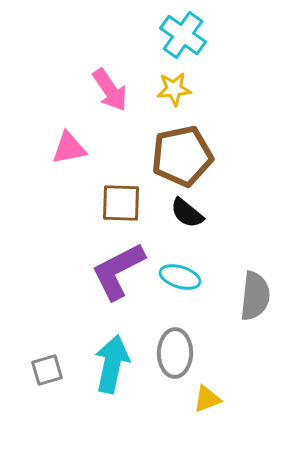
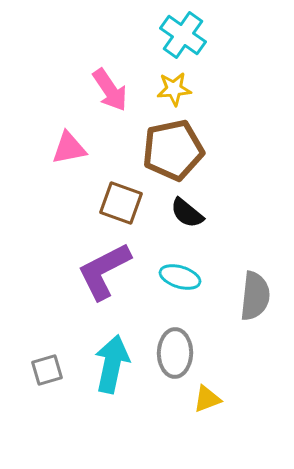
brown pentagon: moved 9 px left, 6 px up
brown square: rotated 18 degrees clockwise
purple L-shape: moved 14 px left
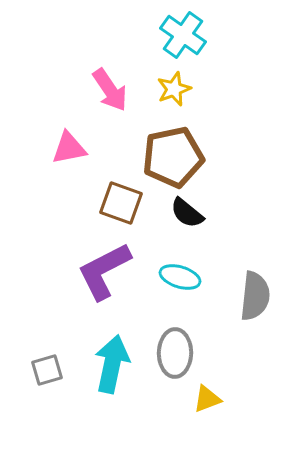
yellow star: rotated 16 degrees counterclockwise
brown pentagon: moved 7 px down
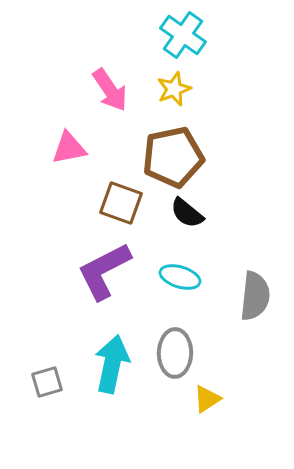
gray square: moved 12 px down
yellow triangle: rotated 12 degrees counterclockwise
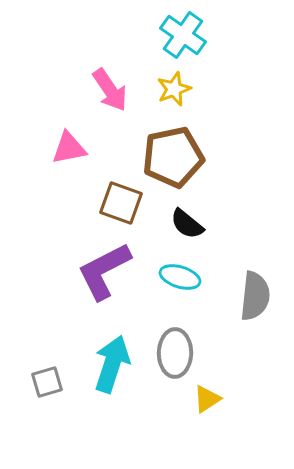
black semicircle: moved 11 px down
cyan arrow: rotated 6 degrees clockwise
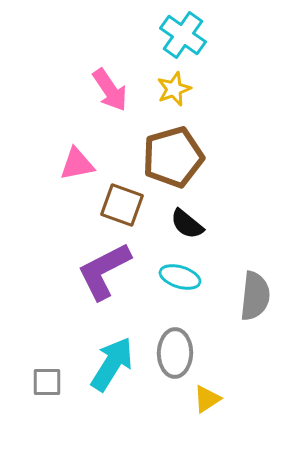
pink triangle: moved 8 px right, 16 px down
brown pentagon: rotated 4 degrees counterclockwise
brown square: moved 1 px right, 2 px down
cyan arrow: rotated 14 degrees clockwise
gray square: rotated 16 degrees clockwise
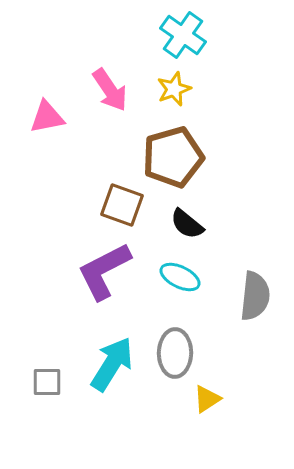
pink triangle: moved 30 px left, 47 px up
cyan ellipse: rotated 9 degrees clockwise
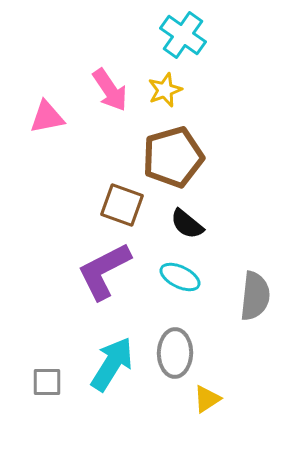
yellow star: moved 9 px left, 1 px down
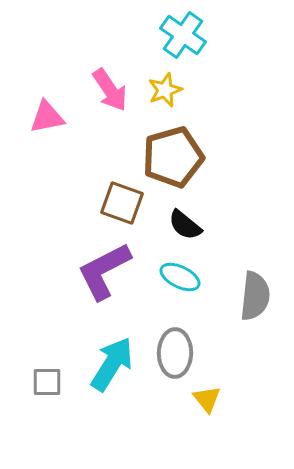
brown square: moved 2 px up
black semicircle: moved 2 px left, 1 px down
yellow triangle: rotated 36 degrees counterclockwise
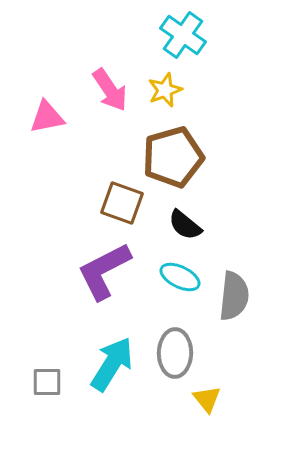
gray semicircle: moved 21 px left
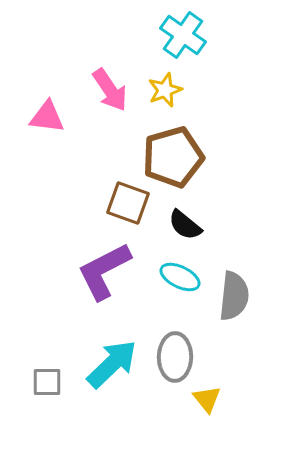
pink triangle: rotated 18 degrees clockwise
brown square: moved 6 px right
gray ellipse: moved 4 px down
cyan arrow: rotated 14 degrees clockwise
